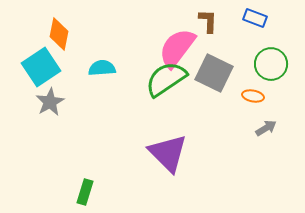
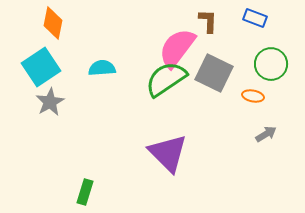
orange diamond: moved 6 px left, 11 px up
gray arrow: moved 6 px down
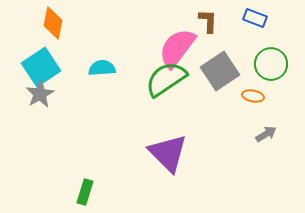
gray square: moved 6 px right, 2 px up; rotated 30 degrees clockwise
gray star: moved 10 px left, 8 px up
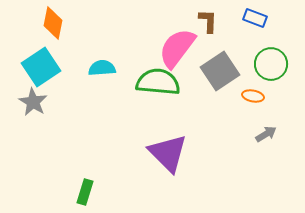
green semicircle: moved 8 px left, 3 px down; rotated 39 degrees clockwise
gray star: moved 7 px left, 8 px down; rotated 12 degrees counterclockwise
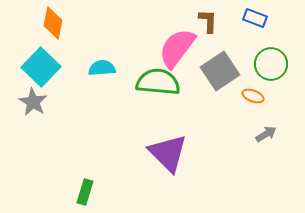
cyan square: rotated 12 degrees counterclockwise
orange ellipse: rotated 10 degrees clockwise
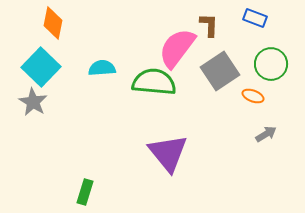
brown L-shape: moved 1 px right, 4 px down
green semicircle: moved 4 px left
purple triangle: rotated 6 degrees clockwise
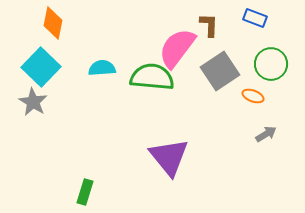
green semicircle: moved 2 px left, 5 px up
purple triangle: moved 1 px right, 4 px down
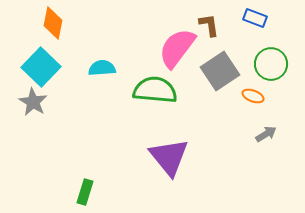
brown L-shape: rotated 10 degrees counterclockwise
green semicircle: moved 3 px right, 13 px down
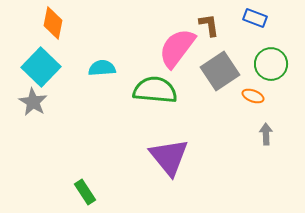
gray arrow: rotated 60 degrees counterclockwise
green rectangle: rotated 50 degrees counterclockwise
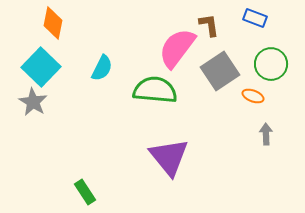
cyan semicircle: rotated 120 degrees clockwise
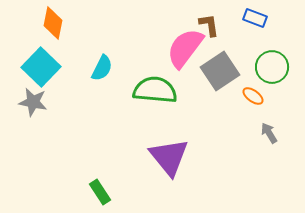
pink semicircle: moved 8 px right
green circle: moved 1 px right, 3 px down
orange ellipse: rotated 15 degrees clockwise
gray star: rotated 20 degrees counterclockwise
gray arrow: moved 3 px right, 1 px up; rotated 30 degrees counterclockwise
green rectangle: moved 15 px right
